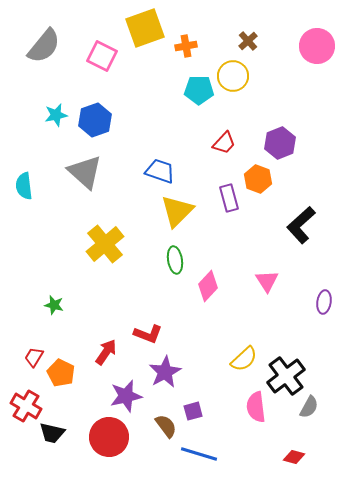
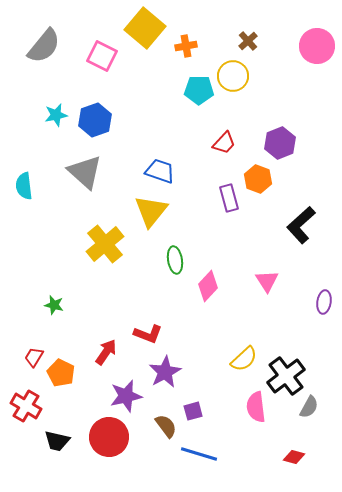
yellow square at (145, 28): rotated 30 degrees counterclockwise
yellow triangle at (177, 211): moved 26 px left; rotated 6 degrees counterclockwise
black trapezoid at (52, 433): moved 5 px right, 8 px down
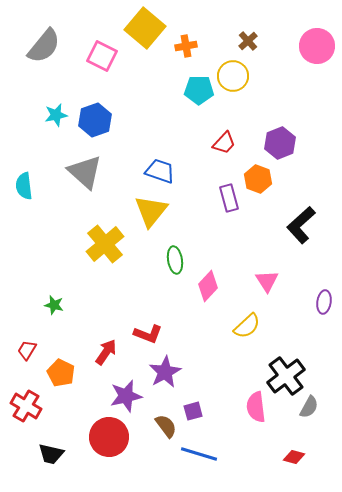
red trapezoid at (34, 357): moved 7 px left, 7 px up
yellow semicircle at (244, 359): moved 3 px right, 33 px up
black trapezoid at (57, 441): moved 6 px left, 13 px down
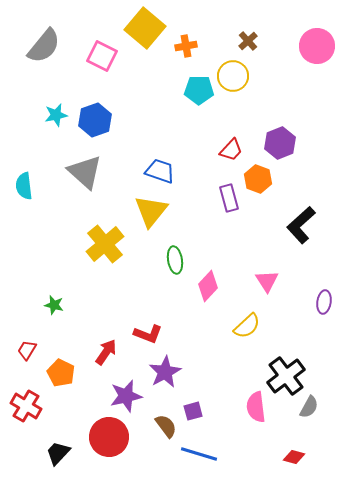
red trapezoid at (224, 143): moved 7 px right, 7 px down
black trapezoid at (51, 454): moved 7 px right, 1 px up; rotated 120 degrees clockwise
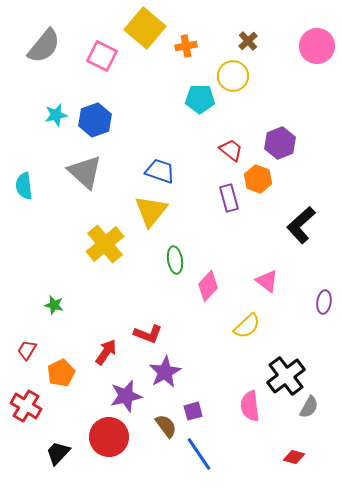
cyan pentagon at (199, 90): moved 1 px right, 9 px down
red trapezoid at (231, 150): rotated 95 degrees counterclockwise
pink triangle at (267, 281): rotated 20 degrees counterclockwise
orange pentagon at (61, 373): rotated 20 degrees clockwise
pink semicircle at (256, 407): moved 6 px left, 1 px up
blue line at (199, 454): rotated 39 degrees clockwise
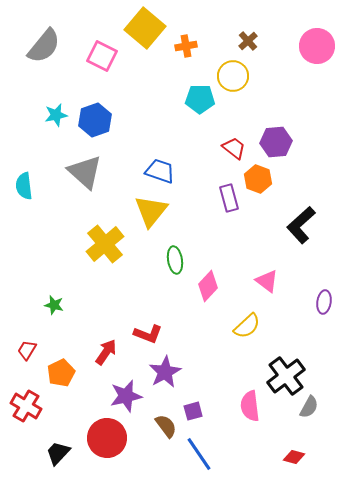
purple hexagon at (280, 143): moved 4 px left, 1 px up; rotated 16 degrees clockwise
red trapezoid at (231, 150): moved 3 px right, 2 px up
red circle at (109, 437): moved 2 px left, 1 px down
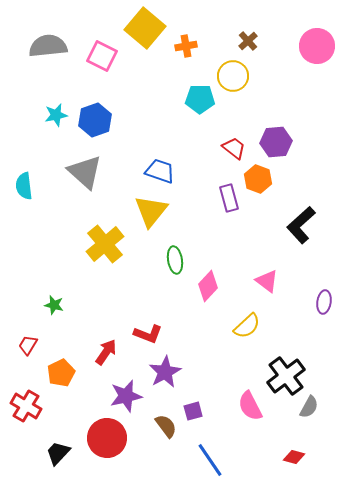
gray semicircle at (44, 46): moved 4 px right; rotated 135 degrees counterclockwise
red trapezoid at (27, 350): moved 1 px right, 5 px up
pink semicircle at (250, 406): rotated 20 degrees counterclockwise
blue line at (199, 454): moved 11 px right, 6 px down
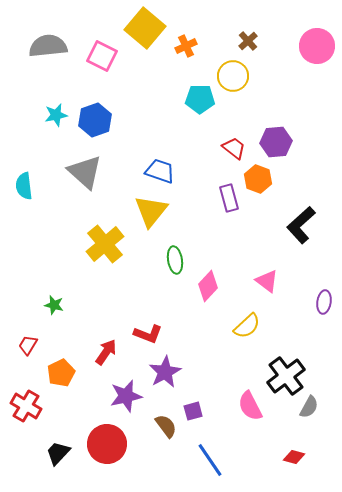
orange cross at (186, 46): rotated 15 degrees counterclockwise
red circle at (107, 438): moved 6 px down
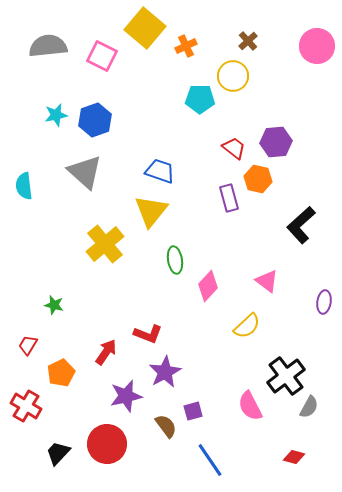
orange hexagon at (258, 179): rotated 8 degrees counterclockwise
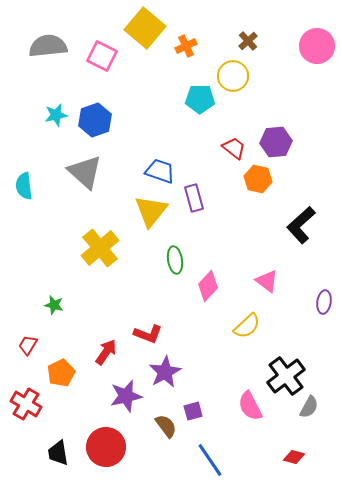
purple rectangle at (229, 198): moved 35 px left
yellow cross at (105, 244): moved 5 px left, 4 px down
red cross at (26, 406): moved 2 px up
red circle at (107, 444): moved 1 px left, 3 px down
black trapezoid at (58, 453): rotated 52 degrees counterclockwise
